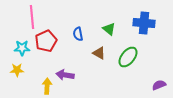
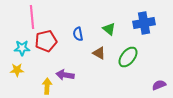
blue cross: rotated 15 degrees counterclockwise
red pentagon: rotated 10 degrees clockwise
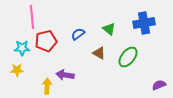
blue semicircle: rotated 64 degrees clockwise
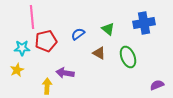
green triangle: moved 1 px left
green ellipse: rotated 60 degrees counterclockwise
yellow star: rotated 24 degrees counterclockwise
purple arrow: moved 2 px up
purple semicircle: moved 2 px left
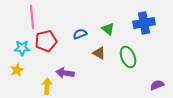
blue semicircle: moved 2 px right; rotated 16 degrees clockwise
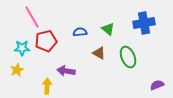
pink line: rotated 25 degrees counterclockwise
blue semicircle: moved 2 px up; rotated 16 degrees clockwise
purple arrow: moved 1 px right, 2 px up
